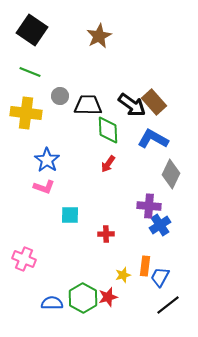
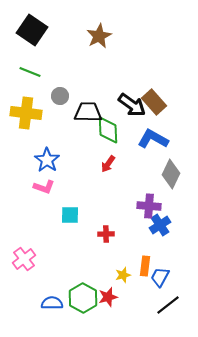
black trapezoid: moved 7 px down
pink cross: rotated 30 degrees clockwise
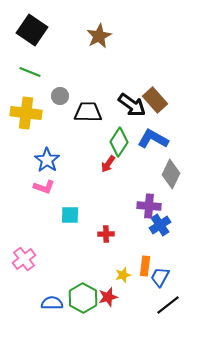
brown rectangle: moved 1 px right, 2 px up
green diamond: moved 11 px right, 12 px down; rotated 36 degrees clockwise
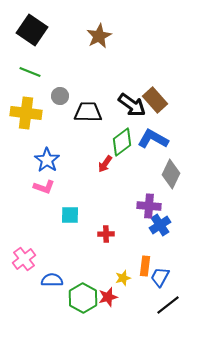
green diamond: moved 3 px right; rotated 20 degrees clockwise
red arrow: moved 3 px left
yellow star: moved 3 px down
blue semicircle: moved 23 px up
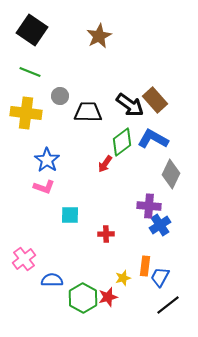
black arrow: moved 2 px left
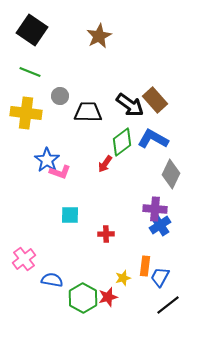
pink L-shape: moved 16 px right, 15 px up
purple cross: moved 6 px right, 3 px down
blue semicircle: rotated 10 degrees clockwise
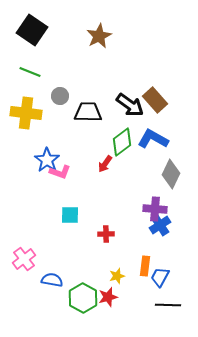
yellow star: moved 6 px left, 2 px up
black line: rotated 40 degrees clockwise
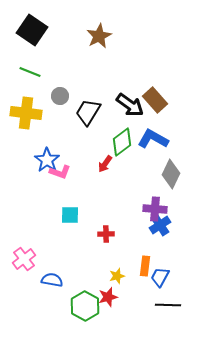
black trapezoid: rotated 60 degrees counterclockwise
green hexagon: moved 2 px right, 8 px down
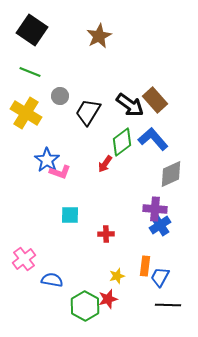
yellow cross: rotated 24 degrees clockwise
blue L-shape: rotated 20 degrees clockwise
gray diamond: rotated 40 degrees clockwise
red star: moved 2 px down
